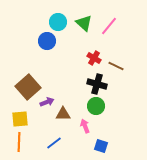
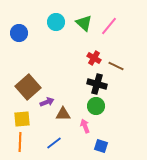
cyan circle: moved 2 px left
blue circle: moved 28 px left, 8 px up
yellow square: moved 2 px right
orange line: moved 1 px right
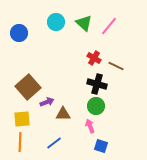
pink arrow: moved 5 px right
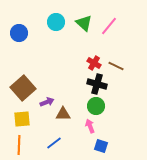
red cross: moved 5 px down
brown square: moved 5 px left, 1 px down
orange line: moved 1 px left, 3 px down
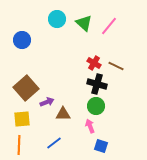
cyan circle: moved 1 px right, 3 px up
blue circle: moved 3 px right, 7 px down
brown square: moved 3 px right
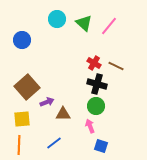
brown square: moved 1 px right, 1 px up
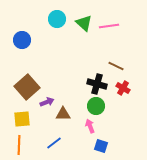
pink line: rotated 42 degrees clockwise
red cross: moved 29 px right, 25 px down
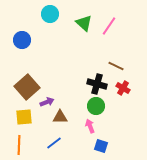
cyan circle: moved 7 px left, 5 px up
pink line: rotated 48 degrees counterclockwise
brown triangle: moved 3 px left, 3 px down
yellow square: moved 2 px right, 2 px up
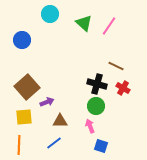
brown triangle: moved 4 px down
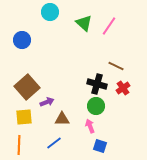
cyan circle: moved 2 px up
red cross: rotated 24 degrees clockwise
brown triangle: moved 2 px right, 2 px up
blue square: moved 1 px left
